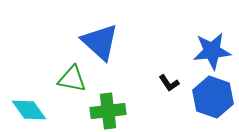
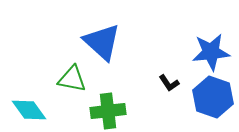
blue triangle: moved 2 px right
blue star: moved 1 px left, 1 px down
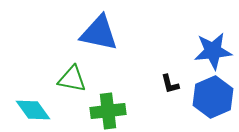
blue triangle: moved 3 px left, 9 px up; rotated 30 degrees counterclockwise
blue star: moved 2 px right, 1 px up
black L-shape: moved 1 px right, 1 px down; rotated 20 degrees clockwise
blue hexagon: rotated 18 degrees clockwise
cyan diamond: moved 4 px right
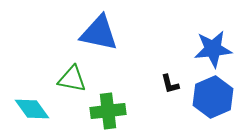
blue star: moved 2 px up
cyan diamond: moved 1 px left, 1 px up
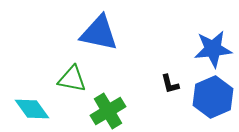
green cross: rotated 24 degrees counterclockwise
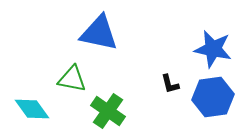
blue star: rotated 18 degrees clockwise
blue hexagon: rotated 15 degrees clockwise
green cross: rotated 24 degrees counterclockwise
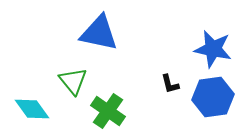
green triangle: moved 1 px right, 2 px down; rotated 40 degrees clockwise
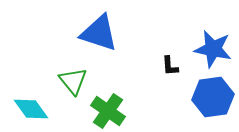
blue triangle: rotated 6 degrees clockwise
black L-shape: moved 18 px up; rotated 10 degrees clockwise
cyan diamond: moved 1 px left
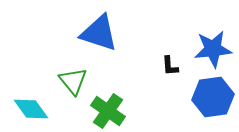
blue star: rotated 18 degrees counterclockwise
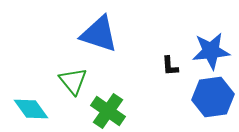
blue triangle: moved 1 px down
blue star: moved 2 px left, 2 px down
